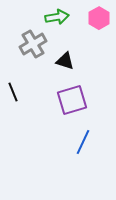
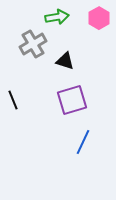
black line: moved 8 px down
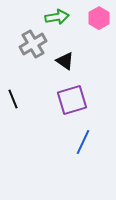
black triangle: rotated 18 degrees clockwise
black line: moved 1 px up
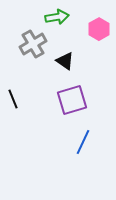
pink hexagon: moved 11 px down
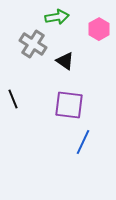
gray cross: rotated 28 degrees counterclockwise
purple square: moved 3 px left, 5 px down; rotated 24 degrees clockwise
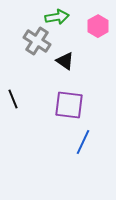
pink hexagon: moved 1 px left, 3 px up
gray cross: moved 4 px right, 3 px up
